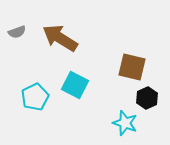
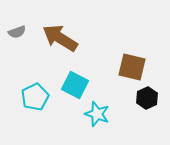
cyan star: moved 28 px left, 9 px up
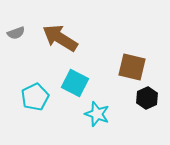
gray semicircle: moved 1 px left, 1 px down
cyan square: moved 2 px up
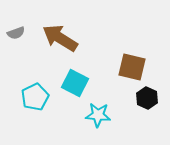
black hexagon: rotated 10 degrees counterclockwise
cyan star: moved 1 px right, 1 px down; rotated 15 degrees counterclockwise
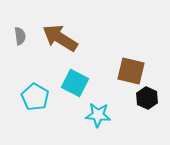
gray semicircle: moved 4 px right, 3 px down; rotated 78 degrees counterclockwise
brown square: moved 1 px left, 4 px down
cyan pentagon: rotated 16 degrees counterclockwise
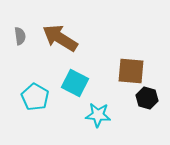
brown square: rotated 8 degrees counterclockwise
black hexagon: rotated 10 degrees counterclockwise
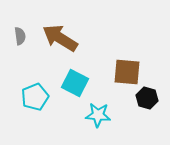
brown square: moved 4 px left, 1 px down
cyan pentagon: rotated 20 degrees clockwise
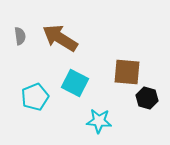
cyan star: moved 1 px right, 6 px down
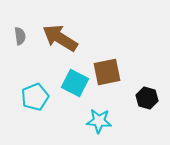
brown square: moved 20 px left; rotated 16 degrees counterclockwise
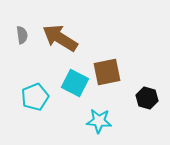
gray semicircle: moved 2 px right, 1 px up
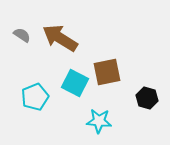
gray semicircle: rotated 48 degrees counterclockwise
